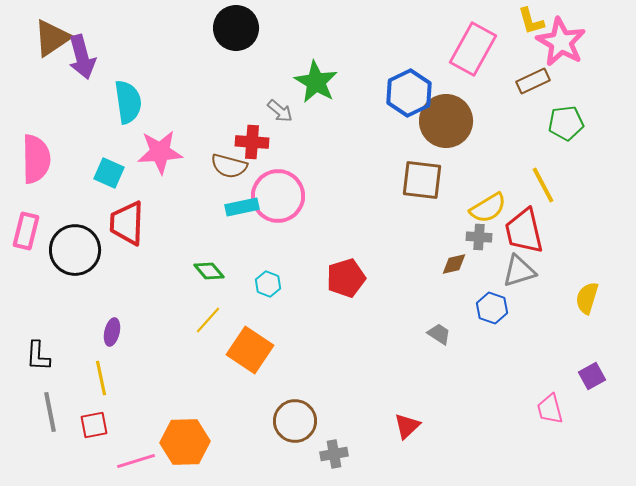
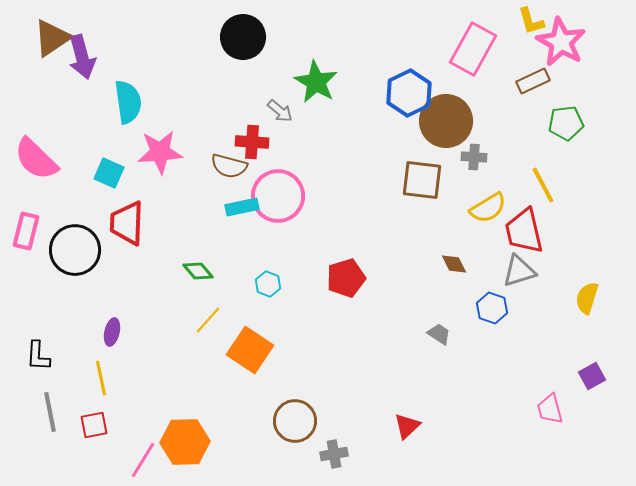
black circle at (236, 28): moved 7 px right, 9 px down
pink semicircle at (36, 159): rotated 135 degrees clockwise
gray cross at (479, 237): moved 5 px left, 80 px up
brown diamond at (454, 264): rotated 76 degrees clockwise
green diamond at (209, 271): moved 11 px left
pink line at (136, 461): moved 7 px right, 1 px up; rotated 42 degrees counterclockwise
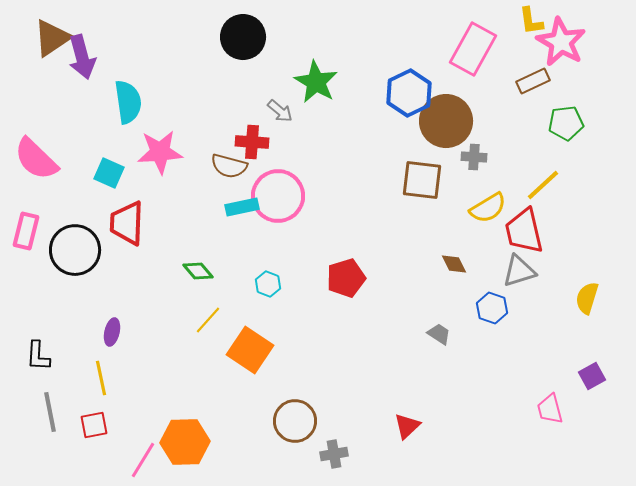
yellow L-shape at (531, 21): rotated 8 degrees clockwise
yellow line at (543, 185): rotated 75 degrees clockwise
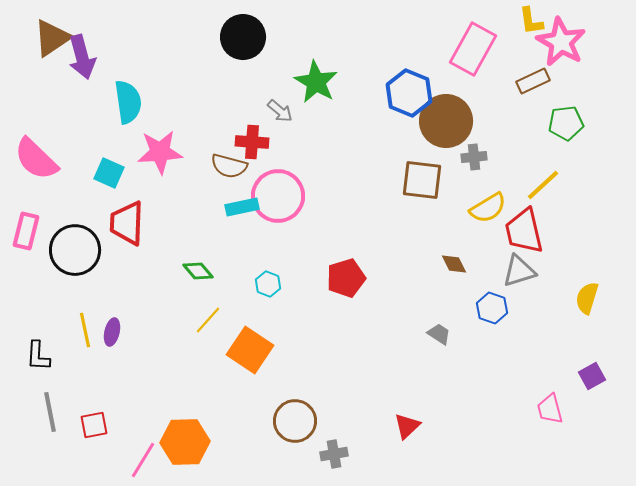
blue hexagon at (409, 93): rotated 12 degrees counterclockwise
gray cross at (474, 157): rotated 10 degrees counterclockwise
yellow line at (101, 378): moved 16 px left, 48 px up
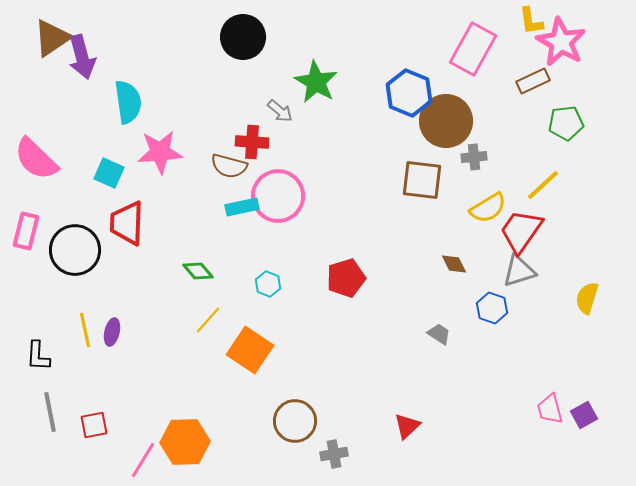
red trapezoid at (524, 231): moved 3 px left; rotated 48 degrees clockwise
purple square at (592, 376): moved 8 px left, 39 px down
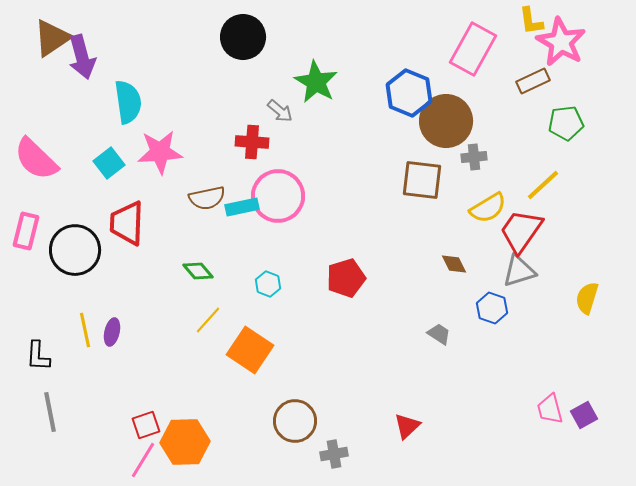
brown semicircle at (229, 166): moved 22 px left, 32 px down; rotated 27 degrees counterclockwise
cyan square at (109, 173): moved 10 px up; rotated 28 degrees clockwise
red square at (94, 425): moved 52 px right; rotated 8 degrees counterclockwise
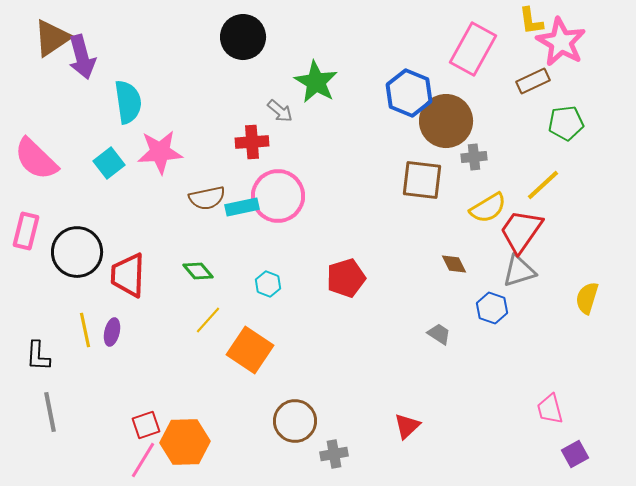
red cross at (252, 142): rotated 8 degrees counterclockwise
red trapezoid at (127, 223): moved 1 px right, 52 px down
black circle at (75, 250): moved 2 px right, 2 px down
purple square at (584, 415): moved 9 px left, 39 px down
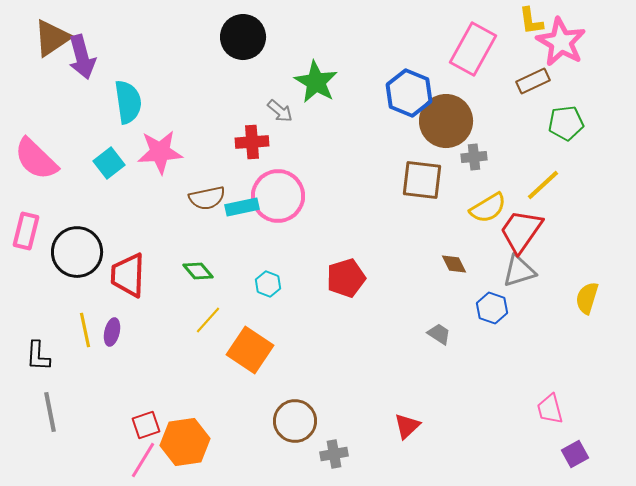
orange hexagon at (185, 442): rotated 6 degrees counterclockwise
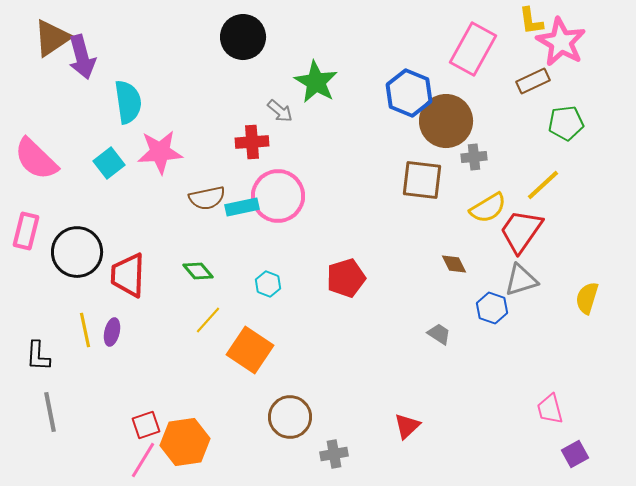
gray triangle at (519, 271): moved 2 px right, 9 px down
brown circle at (295, 421): moved 5 px left, 4 px up
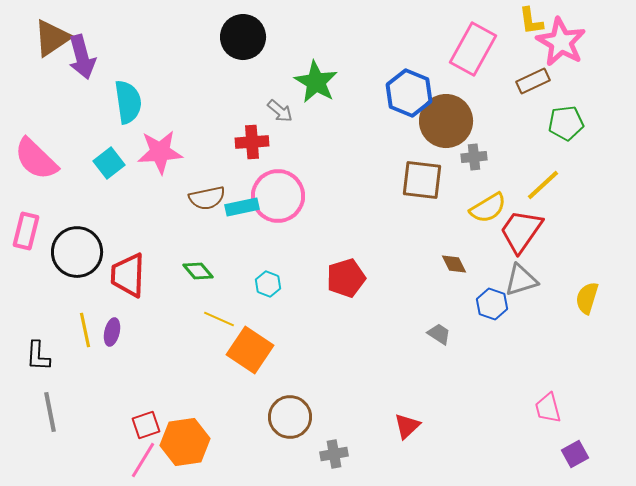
blue hexagon at (492, 308): moved 4 px up
yellow line at (208, 320): moved 11 px right, 1 px up; rotated 72 degrees clockwise
pink trapezoid at (550, 409): moved 2 px left, 1 px up
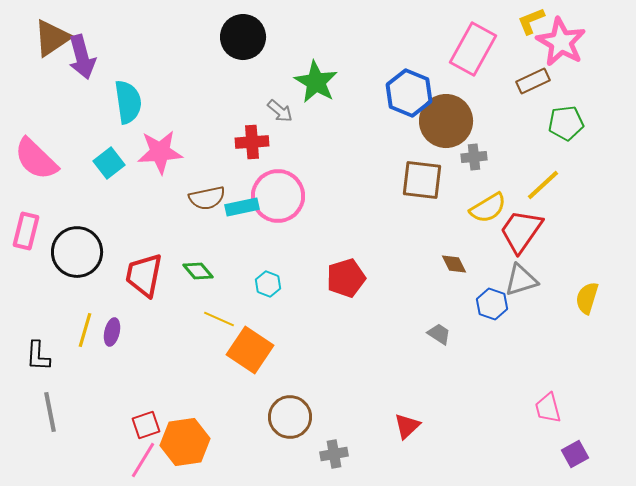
yellow L-shape at (531, 21): rotated 76 degrees clockwise
red trapezoid at (128, 275): moved 16 px right; rotated 9 degrees clockwise
yellow line at (85, 330): rotated 28 degrees clockwise
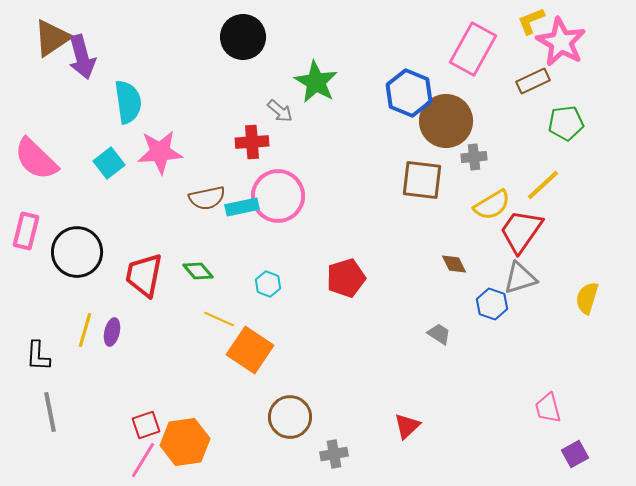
yellow semicircle at (488, 208): moved 4 px right, 3 px up
gray triangle at (521, 280): moved 1 px left, 2 px up
